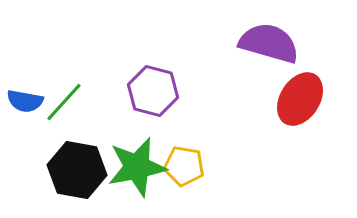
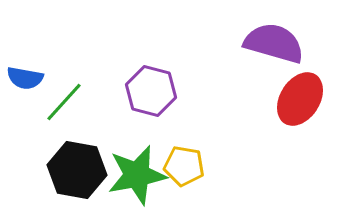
purple semicircle: moved 5 px right
purple hexagon: moved 2 px left
blue semicircle: moved 23 px up
green star: moved 8 px down
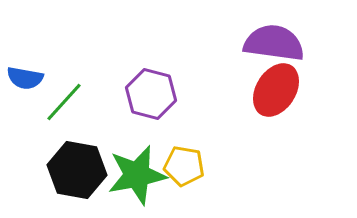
purple semicircle: rotated 8 degrees counterclockwise
purple hexagon: moved 3 px down
red ellipse: moved 24 px left, 9 px up
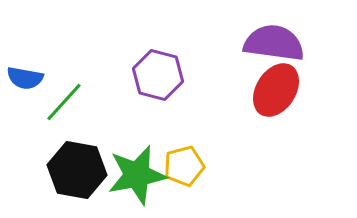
purple hexagon: moved 7 px right, 19 px up
yellow pentagon: rotated 24 degrees counterclockwise
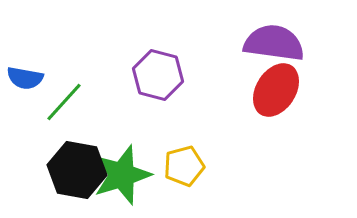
green star: moved 15 px left; rotated 6 degrees counterclockwise
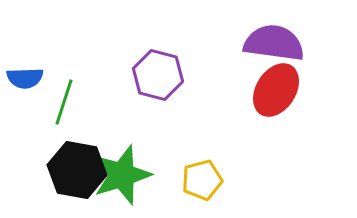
blue semicircle: rotated 12 degrees counterclockwise
green line: rotated 24 degrees counterclockwise
yellow pentagon: moved 18 px right, 14 px down
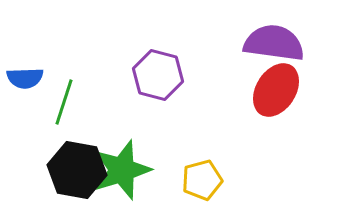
green star: moved 5 px up
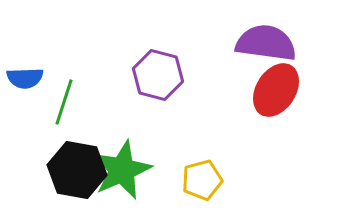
purple semicircle: moved 8 px left
green star: rotated 6 degrees counterclockwise
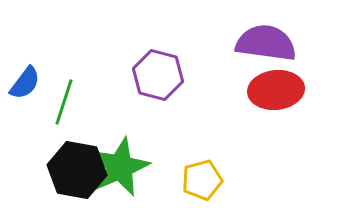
blue semicircle: moved 5 px down; rotated 51 degrees counterclockwise
red ellipse: rotated 52 degrees clockwise
green star: moved 2 px left, 3 px up
